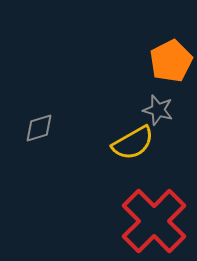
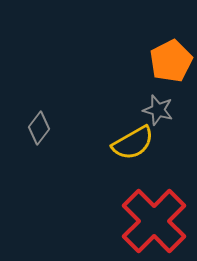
gray diamond: rotated 36 degrees counterclockwise
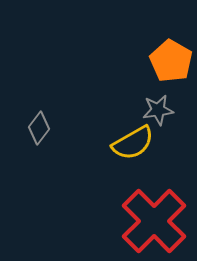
orange pentagon: rotated 15 degrees counterclockwise
gray star: rotated 24 degrees counterclockwise
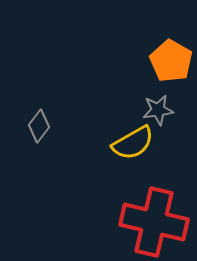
gray diamond: moved 2 px up
red cross: moved 1 px down; rotated 32 degrees counterclockwise
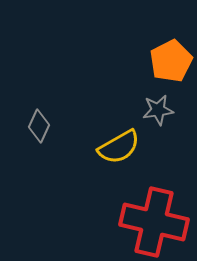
orange pentagon: rotated 15 degrees clockwise
gray diamond: rotated 12 degrees counterclockwise
yellow semicircle: moved 14 px left, 4 px down
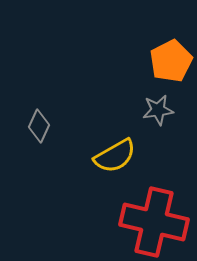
yellow semicircle: moved 4 px left, 9 px down
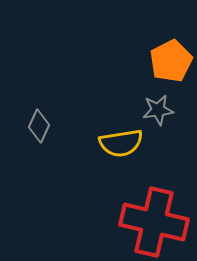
yellow semicircle: moved 6 px right, 13 px up; rotated 21 degrees clockwise
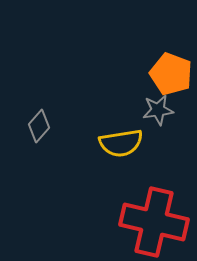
orange pentagon: moved 13 px down; rotated 24 degrees counterclockwise
gray diamond: rotated 16 degrees clockwise
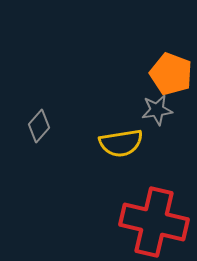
gray star: moved 1 px left
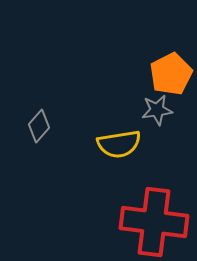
orange pentagon: rotated 24 degrees clockwise
yellow semicircle: moved 2 px left, 1 px down
red cross: rotated 6 degrees counterclockwise
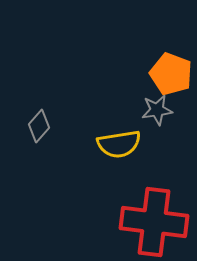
orange pentagon: rotated 24 degrees counterclockwise
